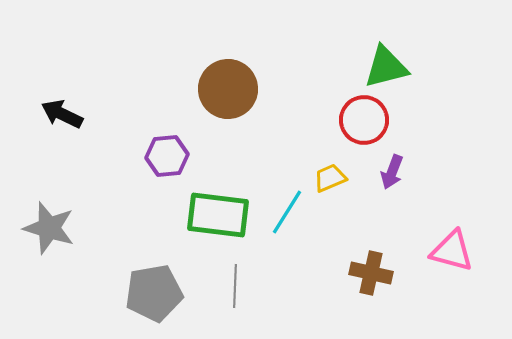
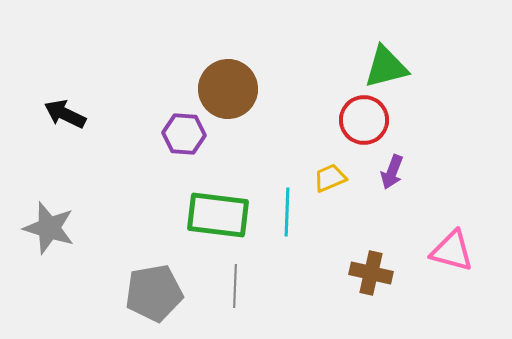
black arrow: moved 3 px right
purple hexagon: moved 17 px right, 22 px up; rotated 9 degrees clockwise
cyan line: rotated 30 degrees counterclockwise
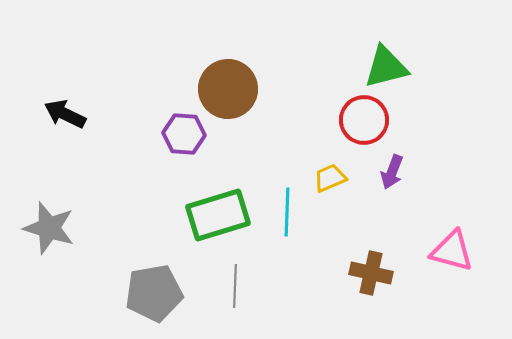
green rectangle: rotated 24 degrees counterclockwise
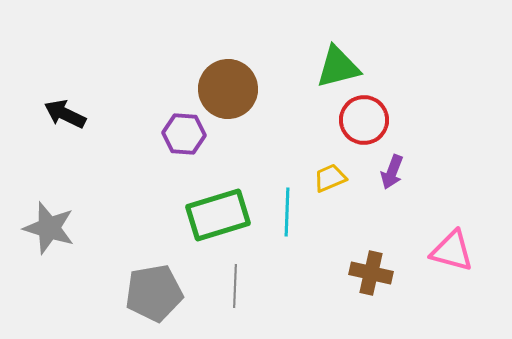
green triangle: moved 48 px left
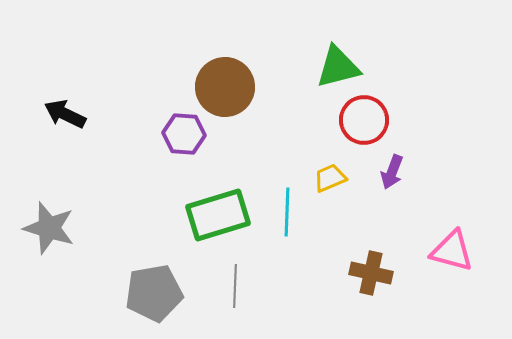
brown circle: moved 3 px left, 2 px up
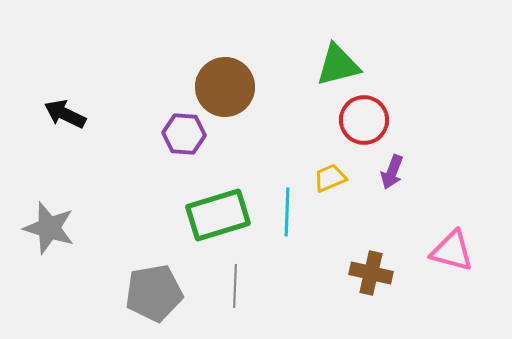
green triangle: moved 2 px up
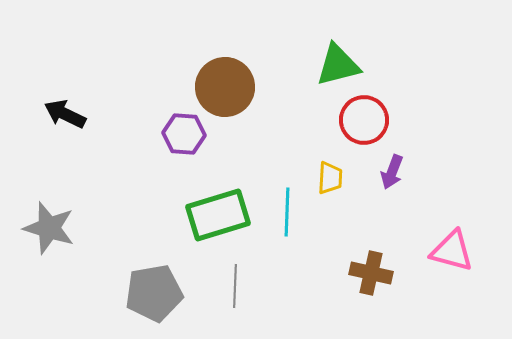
yellow trapezoid: rotated 116 degrees clockwise
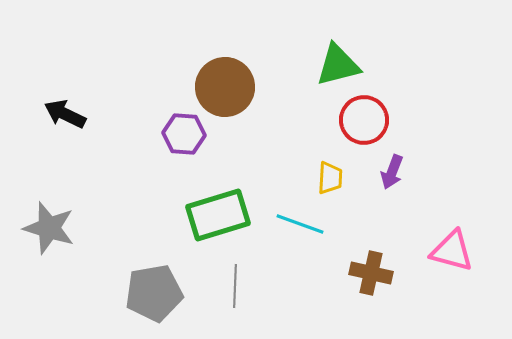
cyan line: moved 13 px right, 12 px down; rotated 72 degrees counterclockwise
